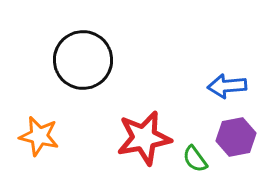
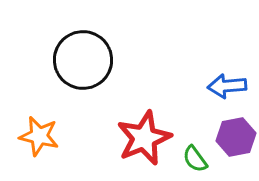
red star: rotated 12 degrees counterclockwise
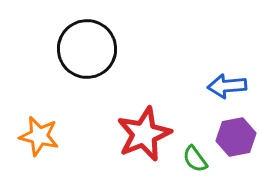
black circle: moved 4 px right, 11 px up
red star: moved 4 px up
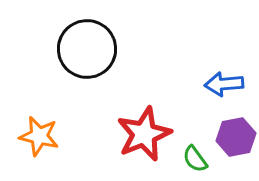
blue arrow: moved 3 px left, 2 px up
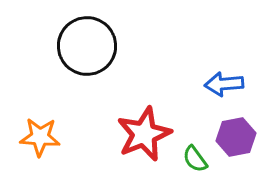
black circle: moved 3 px up
orange star: moved 1 px right, 1 px down; rotated 9 degrees counterclockwise
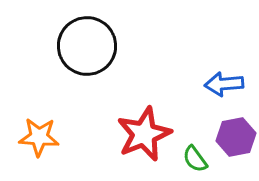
orange star: moved 1 px left
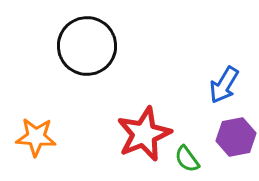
blue arrow: moved 1 px down; rotated 54 degrees counterclockwise
orange star: moved 3 px left
green semicircle: moved 8 px left
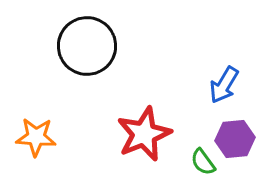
purple hexagon: moved 1 px left, 2 px down; rotated 6 degrees clockwise
green semicircle: moved 16 px right, 3 px down
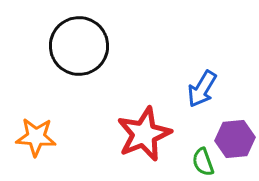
black circle: moved 8 px left
blue arrow: moved 22 px left, 4 px down
green semicircle: rotated 16 degrees clockwise
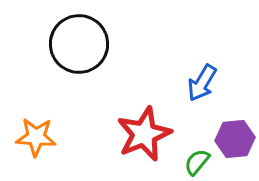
black circle: moved 2 px up
blue arrow: moved 6 px up
green semicircle: moved 6 px left; rotated 60 degrees clockwise
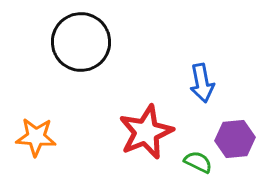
black circle: moved 2 px right, 2 px up
blue arrow: rotated 42 degrees counterclockwise
red star: moved 2 px right, 2 px up
green semicircle: moved 1 px right; rotated 76 degrees clockwise
